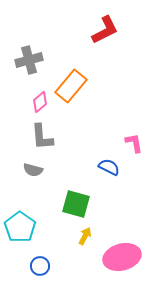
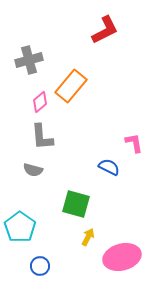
yellow arrow: moved 3 px right, 1 px down
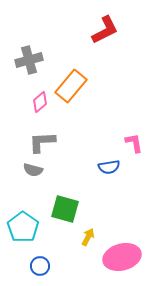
gray L-shape: moved 5 px down; rotated 92 degrees clockwise
blue semicircle: rotated 145 degrees clockwise
green square: moved 11 px left, 5 px down
cyan pentagon: moved 3 px right
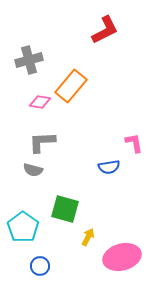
pink diamond: rotated 50 degrees clockwise
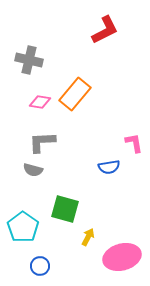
gray cross: rotated 28 degrees clockwise
orange rectangle: moved 4 px right, 8 px down
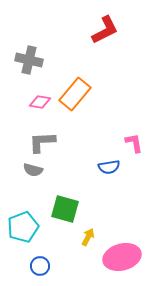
cyan pentagon: rotated 16 degrees clockwise
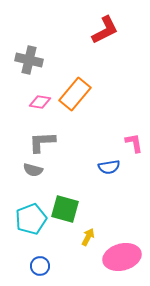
cyan pentagon: moved 8 px right, 8 px up
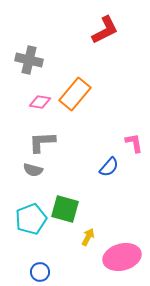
blue semicircle: rotated 40 degrees counterclockwise
blue circle: moved 6 px down
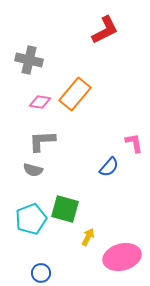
gray L-shape: moved 1 px up
blue circle: moved 1 px right, 1 px down
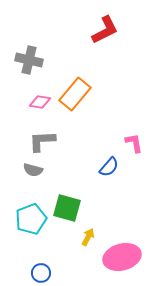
green square: moved 2 px right, 1 px up
